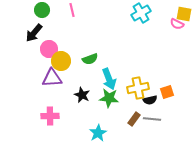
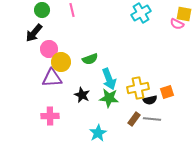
yellow circle: moved 1 px down
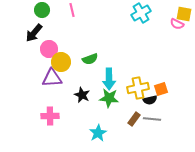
cyan arrow: rotated 20 degrees clockwise
orange square: moved 6 px left, 3 px up
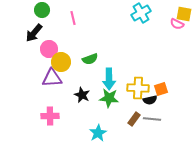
pink line: moved 1 px right, 8 px down
yellow cross: rotated 15 degrees clockwise
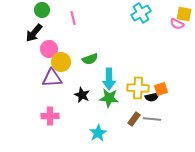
black semicircle: moved 2 px right, 3 px up
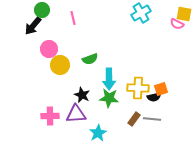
black arrow: moved 1 px left, 7 px up
yellow circle: moved 1 px left, 3 px down
purple triangle: moved 24 px right, 36 px down
black semicircle: moved 2 px right
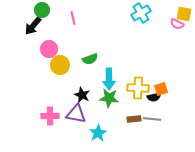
purple triangle: rotated 15 degrees clockwise
brown rectangle: rotated 48 degrees clockwise
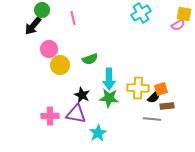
pink semicircle: moved 1 px right, 1 px down; rotated 56 degrees counterclockwise
black semicircle: rotated 32 degrees counterclockwise
brown rectangle: moved 33 px right, 13 px up
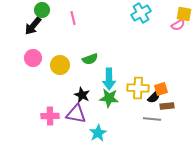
pink circle: moved 16 px left, 9 px down
